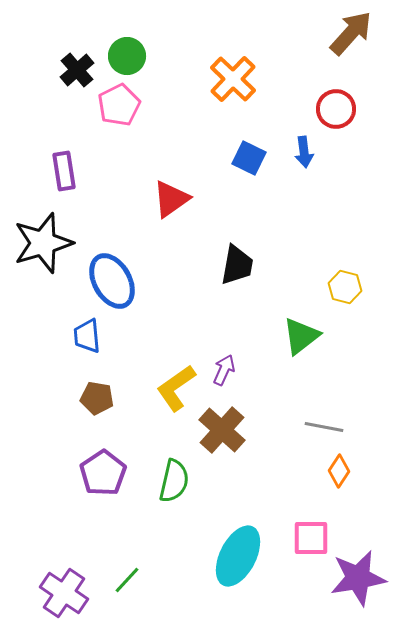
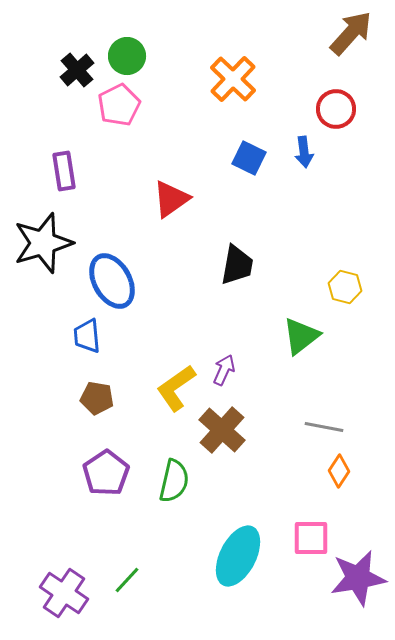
purple pentagon: moved 3 px right
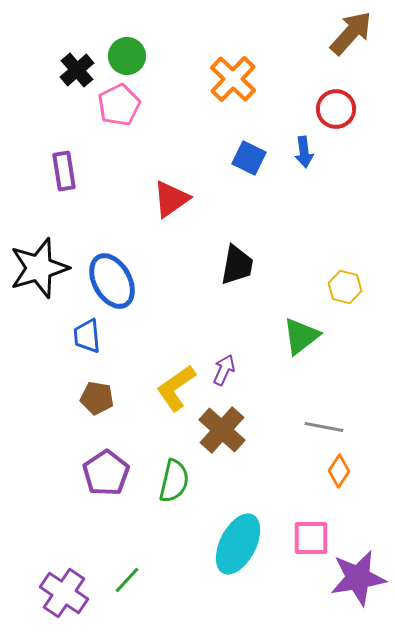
black star: moved 4 px left, 25 px down
cyan ellipse: moved 12 px up
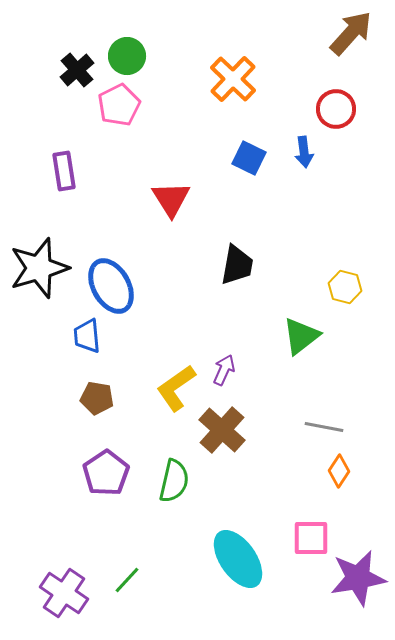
red triangle: rotated 27 degrees counterclockwise
blue ellipse: moved 1 px left, 5 px down
cyan ellipse: moved 15 px down; rotated 62 degrees counterclockwise
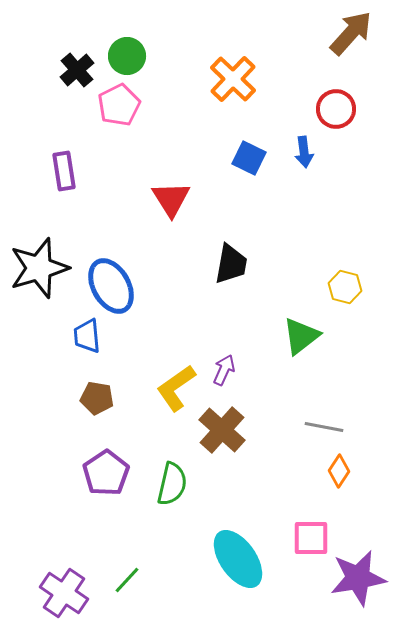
black trapezoid: moved 6 px left, 1 px up
green semicircle: moved 2 px left, 3 px down
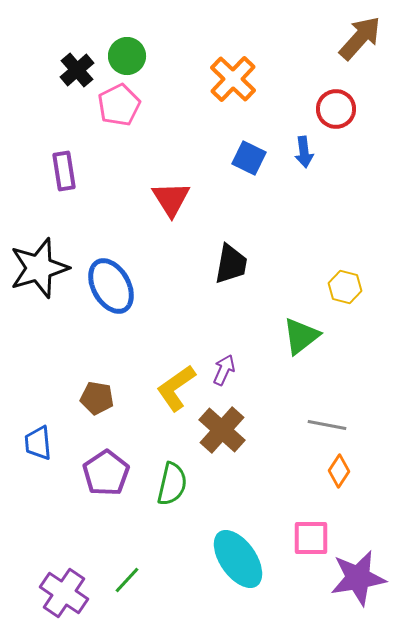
brown arrow: moved 9 px right, 5 px down
blue trapezoid: moved 49 px left, 107 px down
gray line: moved 3 px right, 2 px up
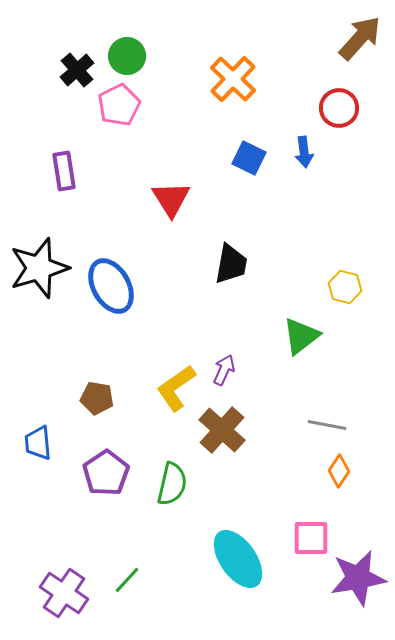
red circle: moved 3 px right, 1 px up
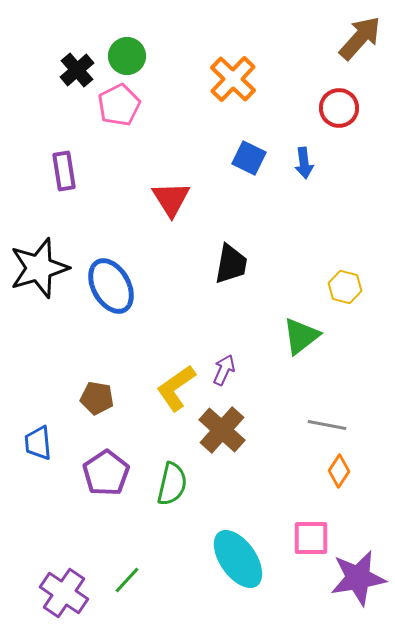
blue arrow: moved 11 px down
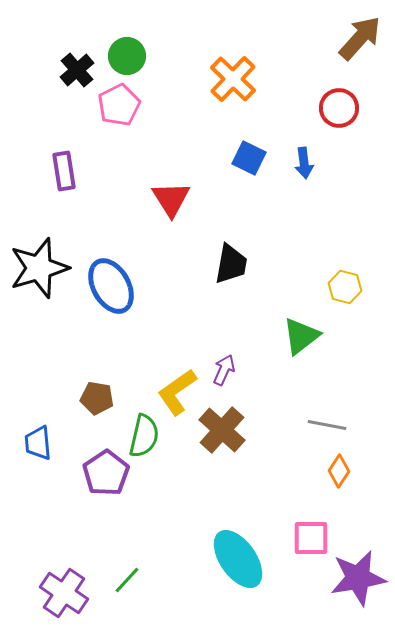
yellow L-shape: moved 1 px right, 4 px down
green semicircle: moved 28 px left, 48 px up
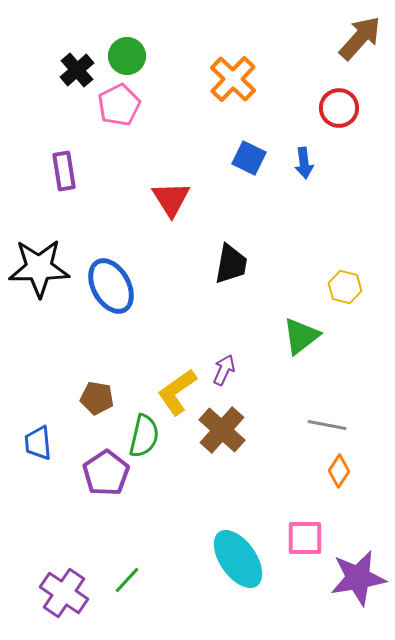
black star: rotated 16 degrees clockwise
pink square: moved 6 px left
